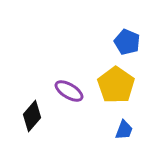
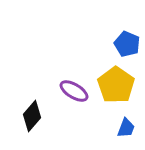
blue pentagon: moved 2 px down
purple ellipse: moved 5 px right
blue trapezoid: moved 2 px right, 2 px up
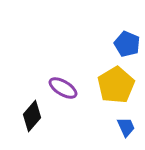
yellow pentagon: rotated 6 degrees clockwise
purple ellipse: moved 11 px left, 3 px up
blue trapezoid: moved 1 px up; rotated 45 degrees counterclockwise
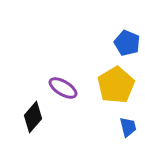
blue pentagon: moved 1 px up
black diamond: moved 1 px right, 1 px down
blue trapezoid: moved 2 px right; rotated 10 degrees clockwise
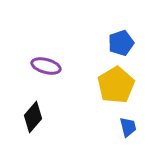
blue pentagon: moved 6 px left; rotated 30 degrees clockwise
purple ellipse: moved 17 px left, 22 px up; rotated 16 degrees counterclockwise
